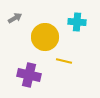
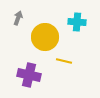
gray arrow: moved 3 px right; rotated 40 degrees counterclockwise
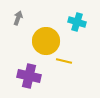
cyan cross: rotated 12 degrees clockwise
yellow circle: moved 1 px right, 4 px down
purple cross: moved 1 px down
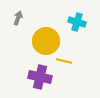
purple cross: moved 11 px right, 1 px down
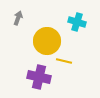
yellow circle: moved 1 px right
purple cross: moved 1 px left
